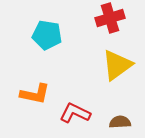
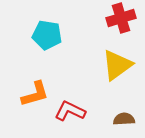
red cross: moved 11 px right
orange L-shape: rotated 28 degrees counterclockwise
red L-shape: moved 5 px left, 2 px up
brown semicircle: moved 4 px right, 3 px up
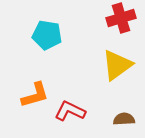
orange L-shape: moved 1 px down
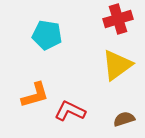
red cross: moved 3 px left, 1 px down
brown semicircle: rotated 15 degrees counterclockwise
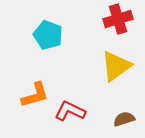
cyan pentagon: moved 1 px right; rotated 12 degrees clockwise
yellow triangle: moved 1 px left, 1 px down
